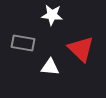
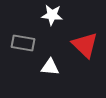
red triangle: moved 4 px right, 4 px up
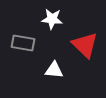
white star: moved 4 px down
white triangle: moved 4 px right, 3 px down
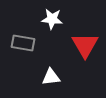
red triangle: rotated 16 degrees clockwise
white triangle: moved 3 px left, 7 px down; rotated 12 degrees counterclockwise
